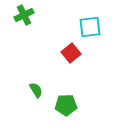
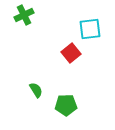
cyan square: moved 2 px down
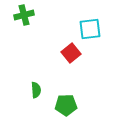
green cross: rotated 12 degrees clockwise
green semicircle: rotated 28 degrees clockwise
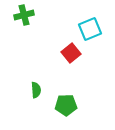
cyan square: rotated 15 degrees counterclockwise
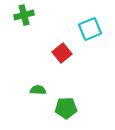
red square: moved 9 px left
green semicircle: moved 2 px right; rotated 84 degrees counterclockwise
green pentagon: moved 3 px down
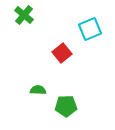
green cross: rotated 36 degrees counterclockwise
green pentagon: moved 2 px up
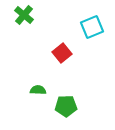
cyan square: moved 2 px right, 2 px up
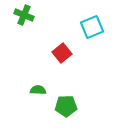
green cross: rotated 18 degrees counterclockwise
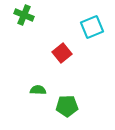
green pentagon: moved 1 px right
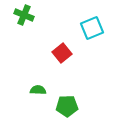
cyan square: moved 1 px down
